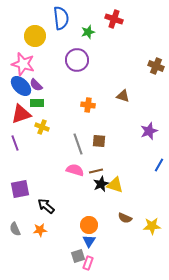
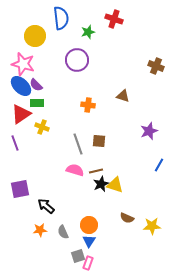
red triangle: rotated 15 degrees counterclockwise
brown semicircle: moved 2 px right
gray semicircle: moved 48 px right, 3 px down
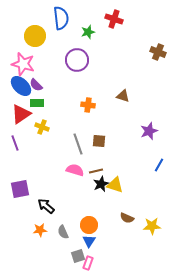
brown cross: moved 2 px right, 14 px up
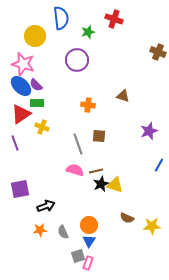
brown square: moved 5 px up
black arrow: rotated 120 degrees clockwise
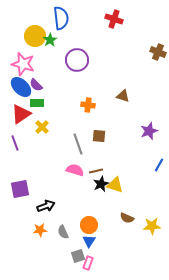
green star: moved 38 px left, 8 px down; rotated 16 degrees counterclockwise
blue ellipse: moved 1 px down
yellow cross: rotated 24 degrees clockwise
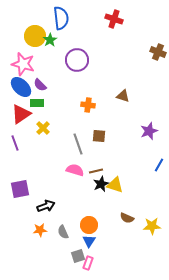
purple semicircle: moved 4 px right
yellow cross: moved 1 px right, 1 px down
